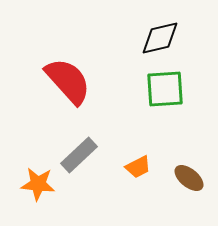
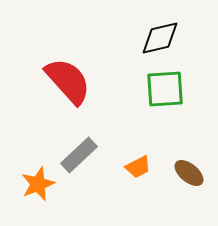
brown ellipse: moved 5 px up
orange star: rotated 28 degrees counterclockwise
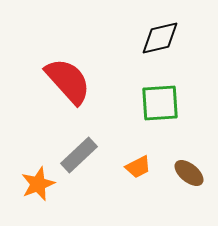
green square: moved 5 px left, 14 px down
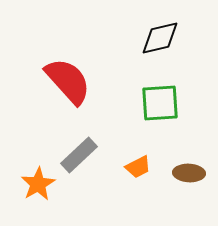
brown ellipse: rotated 36 degrees counterclockwise
orange star: rotated 8 degrees counterclockwise
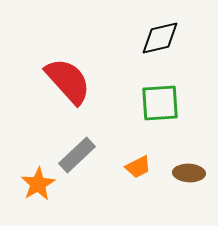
gray rectangle: moved 2 px left
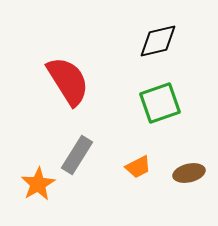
black diamond: moved 2 px left, 3 px down
red semicircle: rotated 10 degrees clockwise
green square: rotated 15 degrees counterclockwise
gray rectangle: rotated 15 degrees counterclockwise
brown ellipse: rotated 16 degrees counterclockwise
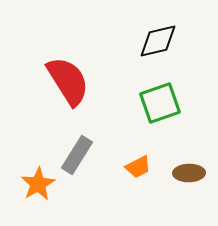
brown ellipse: rotated 12 degrees clockwise
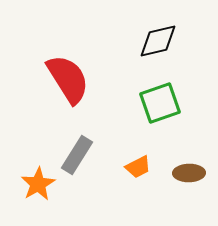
red semicircle: moved 2 px up
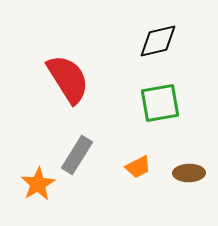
green square: rotated 9 degrees clockwise
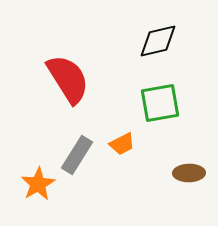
orange trapezoid: moved 16 px left, 23 px up
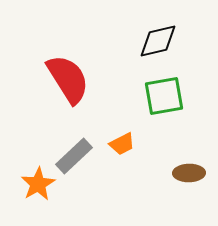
green square: moved 4 px right, 7 px up
gray rectangle: moved 3 px left, 1 px down; rotated 15 degrees clockwise
